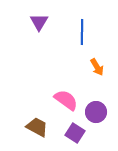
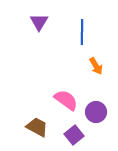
orange arrow: moved 1 px left, 1 px up
purple square: moved 1 px left, 2 px down; rotated 18 degrees clockwise
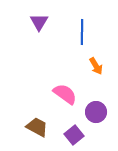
pink semicircle: moved 1 px left, 6 px up
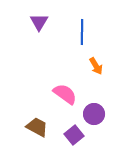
purple circle: moved 2 px left, 2 px down
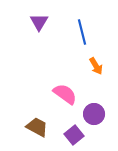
blue line: rotated 15 degrees counterclockwise
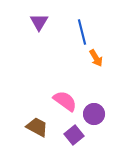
orange arrow: moved 8 px up
pink semicircle: moved 7 px down
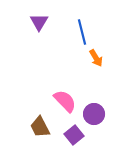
pink semicircle: rotated 10 degrees clockwise
brown trapezoid: moved 3 px right; rotated 145 degrees counterclockwise
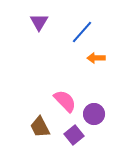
blue line: rotated 55 degrees clockwise
orange arrow: rotated 120 degrees clockwise
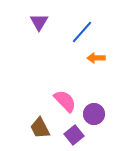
brown trapezoid: moved 1 px down
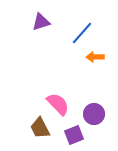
purple triangle: moved 2 px right; rotated 42 degrees clockwise
blue line: moved 1 px down
orange arrow: moved 1 px left, 1 px up
pink semicircle: moved 7 px left, 3 px down
purple square: rotated 18 degrees clockwise
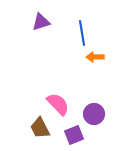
blue line: rotated 50 degrees counterclockwise
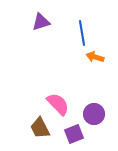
orange arrow: rotated 18 degrees clockwise
purple square: moved 1 px up
